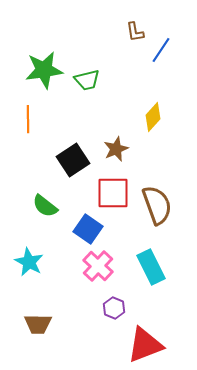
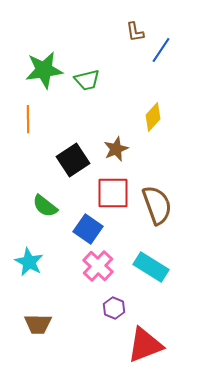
cyan rectangle: rotated 32 degrees counterclockwise
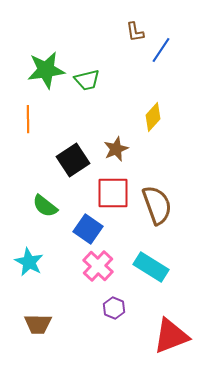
green star: moved 2 px right
red triangle: moved 26 px right, 9 px up
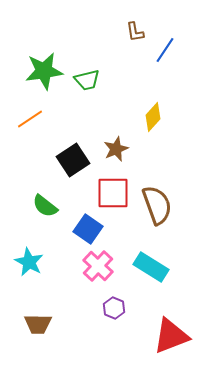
blue line: moved 4 px right
green star: moved 2 px left, 1 px down
orange line: moved 2 px right; rotated 56 degrees clockwise
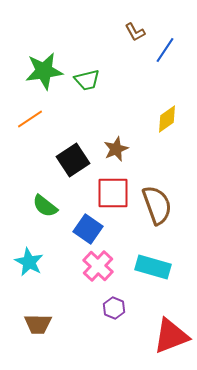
brown L-shape: rotated 20 degrees counterclockwise
yellow diamond: moved 14 px right, 2 px down; rotated 12 degrees clockwise
cyan rectangle: moved 2 px right; rotated 16 degrees counterclockwise
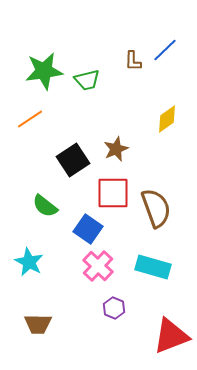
brown L-shape: moved 2 px left, 29 px down; rotated 30 degrees clockwise
blue line: rotated 12 degrees clockwise
brown semicircle: moved 1 px left, 3 px down
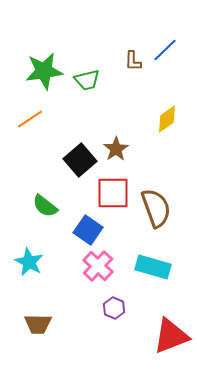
brown star: rotated 10 degrees counterclockwise
black square: moved 7 px right; rotated 8 degrees counterclockwise
blue square: moved 1 px down
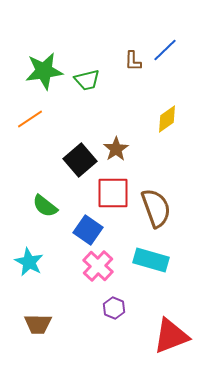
cyan rectangle: moved 2 px left, 7 px up
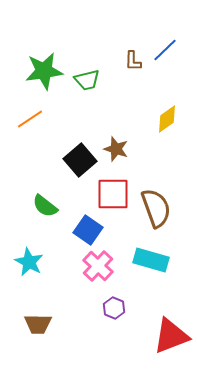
brown star: rotated 20 degrees counterclockwise
red square: moved 1 px down
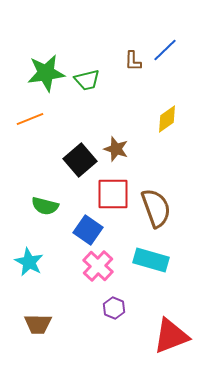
green star: moved 2 px right, 2 px down
orange line: rotated 12 degrees clockwise
green semicircle: rotated 24 degrees counterclockwise
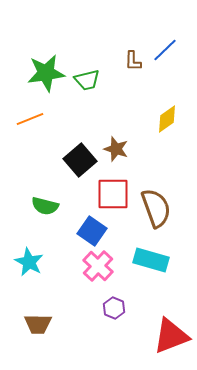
blue square: moved 4 px right, 1 px down
